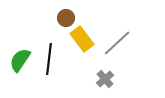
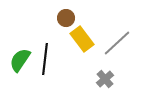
black line: moved 4 px left
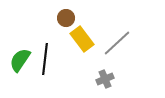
gray cross: rotated 18 degrees clockwise
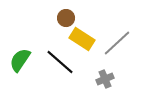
yellow rectangle: rotated 20 degrees counterclockwise
black line: moved 15 px right, 3 px down; rotated 56 degrees counterclockwise
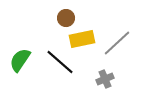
yellow rectangle: rotated 45 degrees counterclockwise
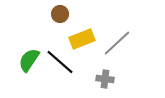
brown circle: moved 6 px left, 4 px up
yellow rectangle: rotated 10 degrees counterclockwise
green semicircle: moved 9 px right
gray cross: rotated 30 degrees clockwise
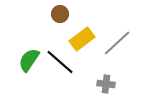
yellow rectangle: rotated 15 degrees counterclockwise
gray cross: moved 1 px right, 5 px down
